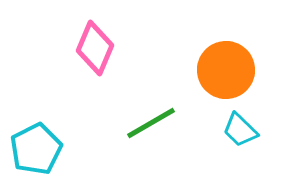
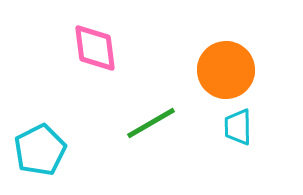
pink diamond: rotated 30 degrees counterclockwise
cyan trapezoid: moved 2 px left, 3 px up; rotated 45 degrees clockwise
cyan pentagon: moved 4 px right, 1 px down
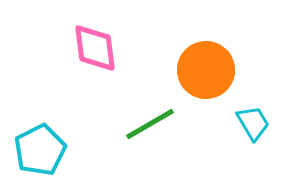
orange circle: moved 20 px left
green line: moved 1 px left, 1 px down
cyan trapezoid: moved 15 px right, 4 px up; rotated 150 degrees clockwise
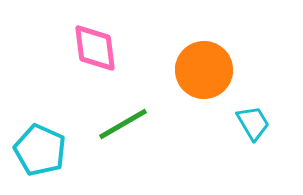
orange circle: moved 2 px left
green line: moved 27 px left
cyan pentagon: rotated 21 degrees counterclockwise
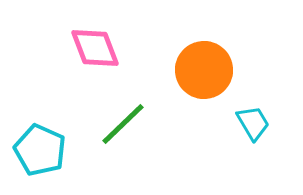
pink diamond: rotated 14 degrees counterclockwise
green line: rotated 14 degrees counterclockwise
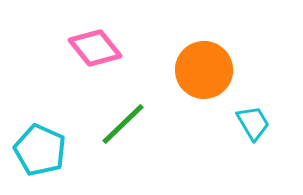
pink diamond: rotated 18 degrees counterclockwise
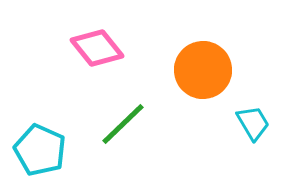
pink diamond: moved 2 px right
orange circle: moved 1 px left
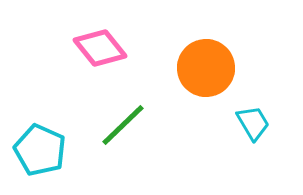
pink diamond: moved 3 px right
orange circle: moved 3 px right, 2 px up
green line: moved 1 px down
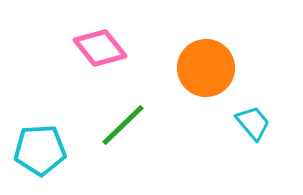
cyan trapezoid: rotated 9 degrees counterclockwise
cyan pentagon: rotated 27 degrees counterclockwise
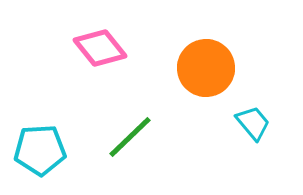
green line: moved 7 px right, 12 px down
